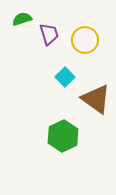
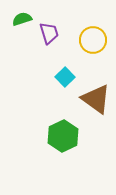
purple trapezoid: moved 1 px up
yellow circle: moved 8 px right
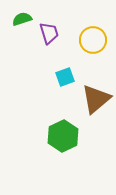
cyan square: rotated 24 degrees clockwise
brown triangle: rotated 44 degrees clockwise
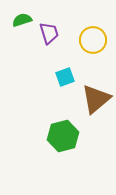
green semicircle: moved 1 px down
green hexagon: rotated 12 degrees clockwise
